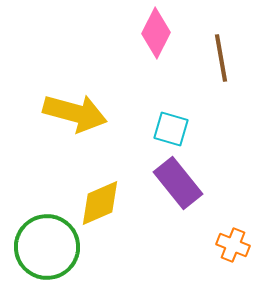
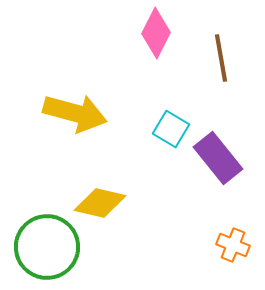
cyan square: rotated 15 degrees clockwise
purple rectangle: moved 40 px right, 25 px up
yellow diamond: rotated 36 degrees clockwise
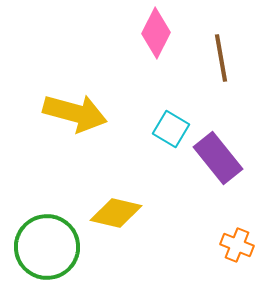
yellow diamond: moved 16 px right, 10 px down
orange cross: moved 4 px right
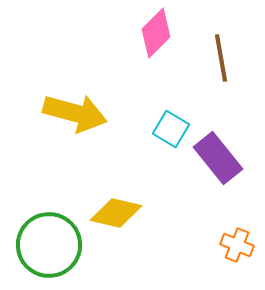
pink diamond: rotated 18 degrees clockwise
green circle: moved 2 px right, 2 px up
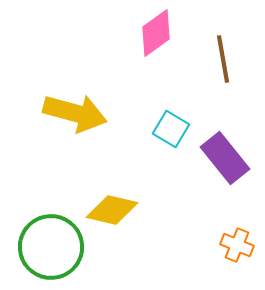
pink diamond: rotated 9 degrees clockwise
brown line: moved 2 px right, 1 px down
purple rectangle: moved 7 px right
yellow diamond: moved 4 px left, 3 px up
green circle: moved 2 px right, 2 px down
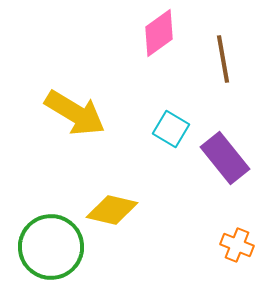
pink diamond: moved 3 px right
yellow arrow: rotated 16 degrees clockwise
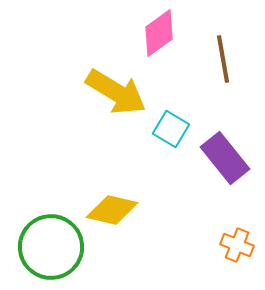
yellow arrow: moved 41 px right, 21 px up
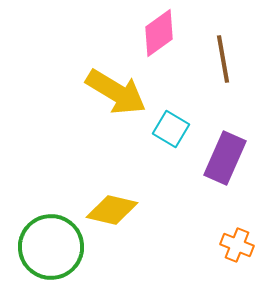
purple rectangle: rotated 63 degrees clockwise
